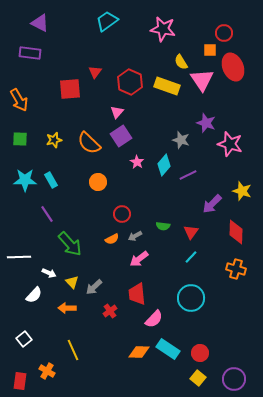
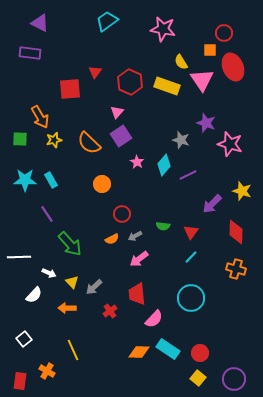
orange arrow at (19, 100): moved 21 px right, 17 px down
orange circle at (98, 182): moved 4 px right, 2 px down
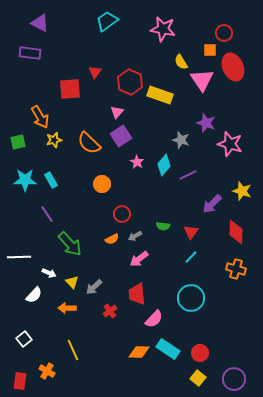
yellow rectangle at (167, 86): moved 7 px left, 9 px down
green square at (20, 139): moved 2 px left, 3 px down; rotated 14 degrees counterclockwise
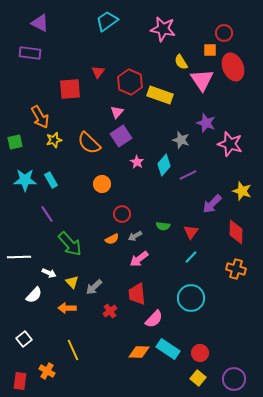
red triangle at (95, 72): moved 3 px right
green square at (18, 142): moved 3 px left
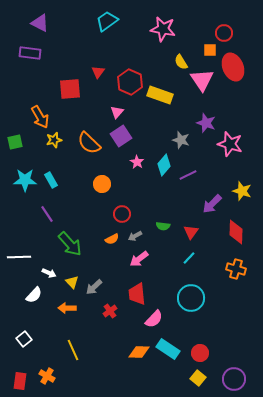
cyan line at (191, 257): moved 2 px left, 1 px down
orange cross at (47, 371): moved 5 px down
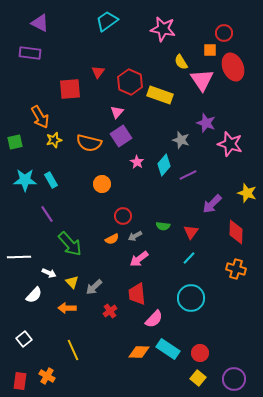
orange semicircle at (89, 143): rotated 30 degrees counterclockwise
yellow star at (242, 191): moved 5 px right, 2 px down
red circle at (122, 214): moved 1 px right, 2 px down
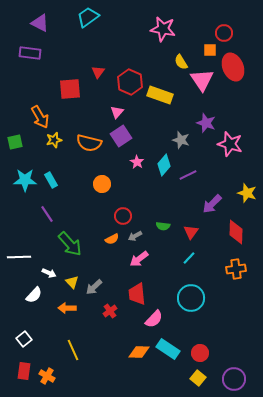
cyan trapezoid at (107, 21): moved 19 px left, 4 px up
orange cross at (236, 269): rotated 24 degrees counterclockwise
red rectangle at (20, 381): moved 4 px right, 10 px up
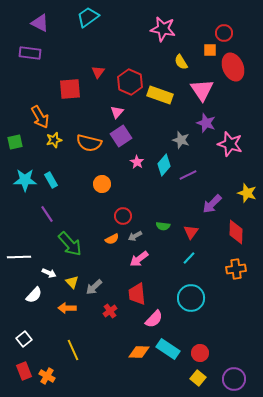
pink triangle at (202, 80): moved 10 px down
red rectangle at (24, 371): rotated 30 degrees counterclockwise
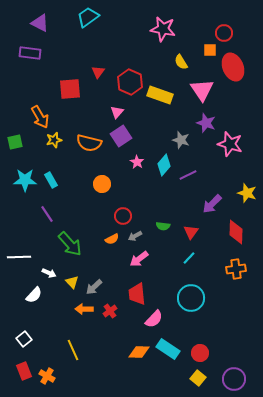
orange arrow at (67, 308): moved 17 px right, 1 px down
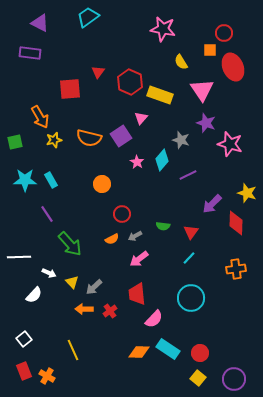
pink triangle at (117, 112): moved 24 px right, 6 px down
orange semicircle at (89, 143): moved 5 px up
cyan diamond at (164, 165): moved 2 px left, 5 px up
red circle at (123, 216): moved 1 px left, 2 px up
red diamond at (236, 232): moved 9 px up
